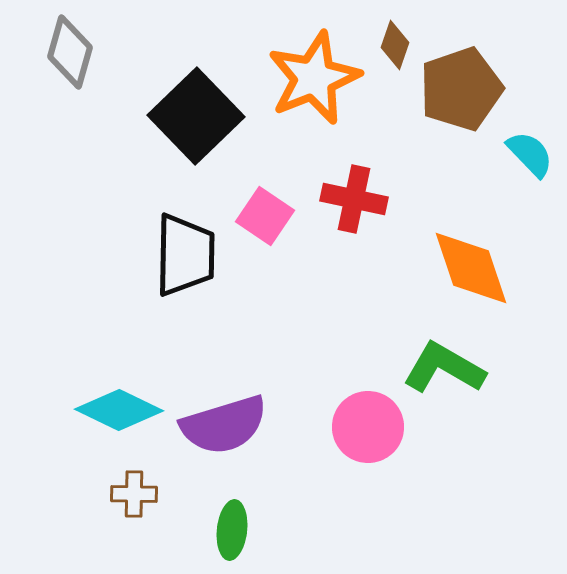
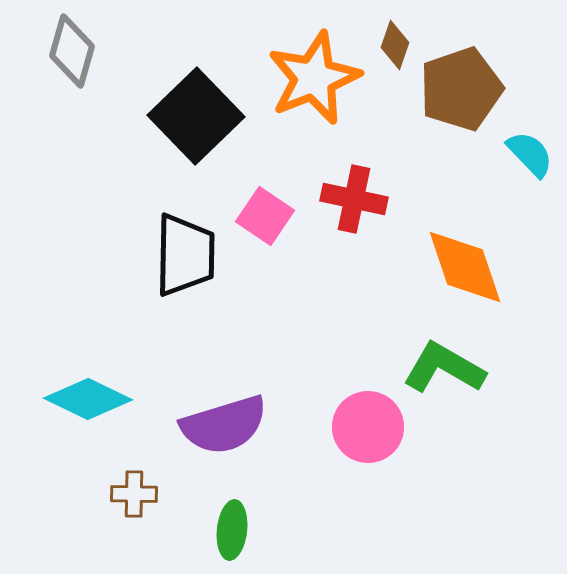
gray diamond: moved 2 px right, 1 px up
orange diamond: moved 6 px left, 1 px up
cyan diamond: moved 31 px left, 11 px up
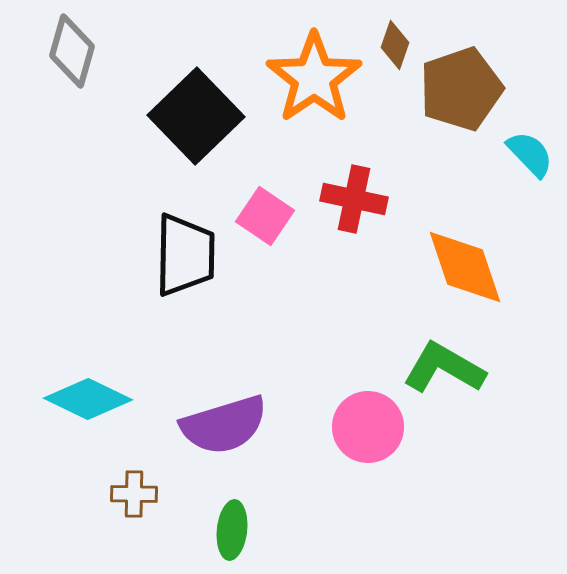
orange star: rotated 12 degrees counterclockwise
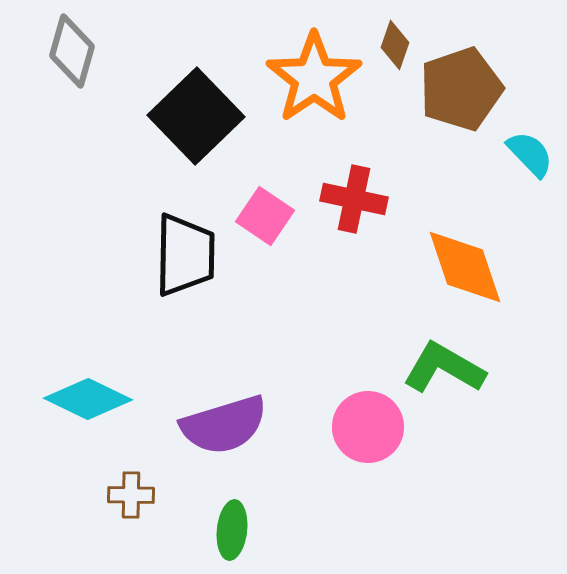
brown cross: moved 3 px left, 1 px down
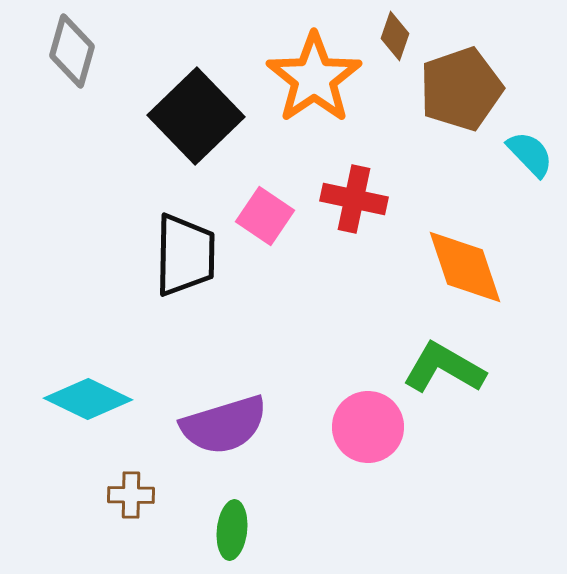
brown diamond: moved 9 px up
